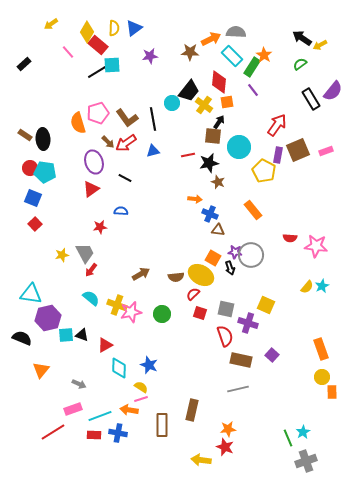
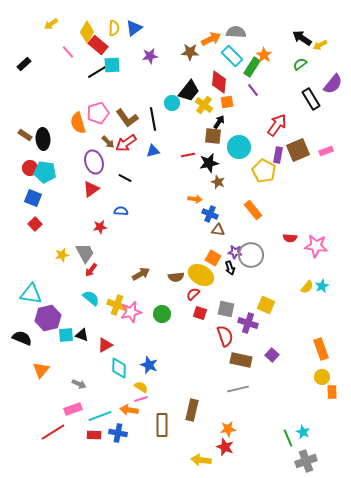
purple semicircle at (333, 91): moved 7 px up
cyan star at (303, 432): rotated 16 degrees counterclockwise
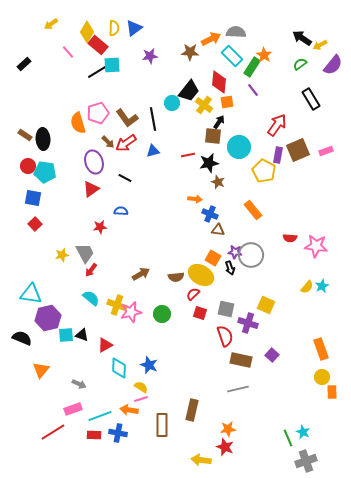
purple semicircle at (333, 84): moved 19 px up
red circle at (30, 168): moved 2 px left, 2 px up
blue square at (33, 198): rotated 12 degrees counterclockwise
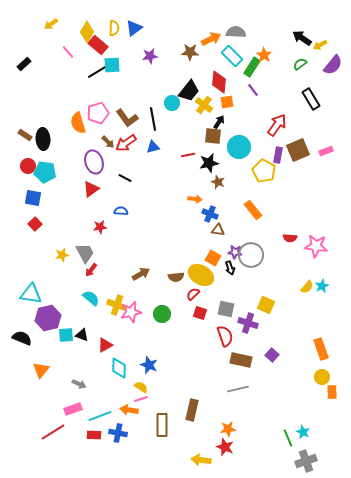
blue triangle at (153, 151): moved 4 px up
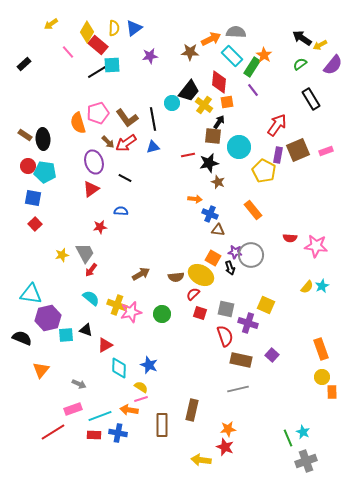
black triangle at (82, 335): moved 4 px right, 5 px up
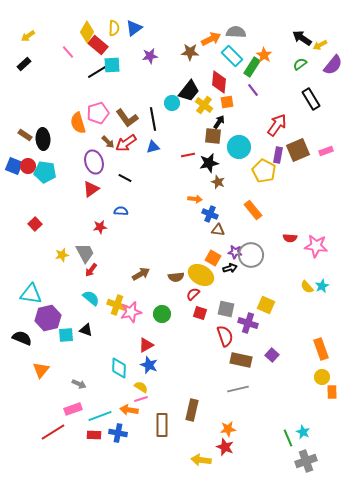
yellow arrow at (51, 24): moved 23 px left, 12 px down
blue square at (33, 198): moved 19 px left, 32 px up; rotated 12 degrees clockwise
black arrow at (230, 268): rotated 88 degrees counterclockwise
yellow semicircle at (307, 287): rotated 96 degrees clockwise
red triangle at (105, 345): moved 41 px right
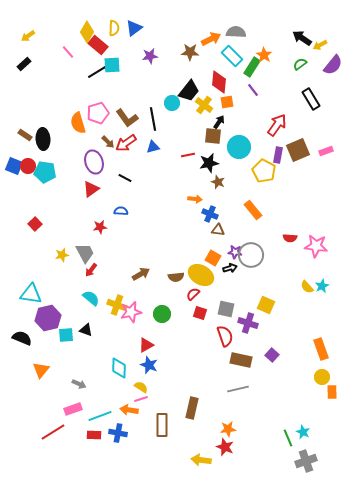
brown rectangle at (192, 410): moved 2 px up
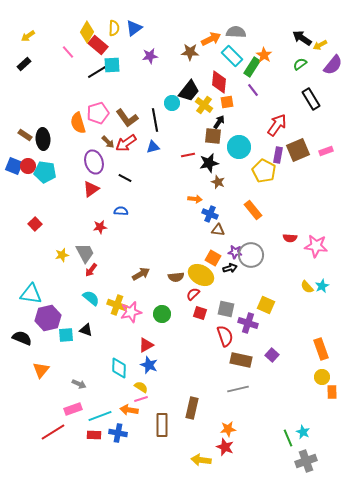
black line at (153, 119): moved 2 px right, 1 px down
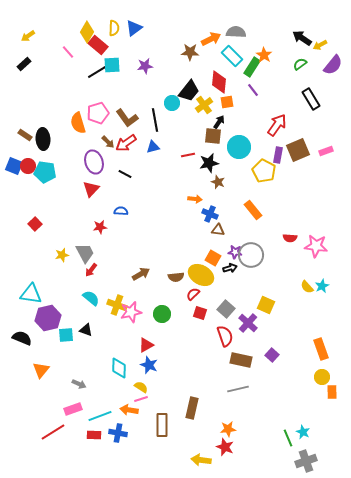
purple star at (150, 56): moved 5 px left, 10 px down
yellow cross at (204, 105): rotated 18 degrees clockwise
black line at (125, 178): moved 4 px up
red triangle at (91, 189): rotated 12 degrees counterclockwise
gray square at (226, 309): rotated 30 degrees clockwise
purple cross at (248, 323): rotated 24 degrees clockwise
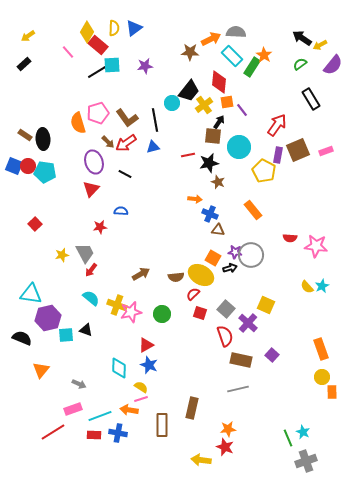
purple line at (253, 90): moved 11 px left, 20 px down
